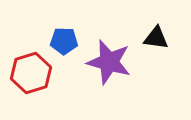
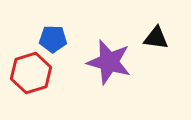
blue pentagon: moved 11 px left, 2 px up
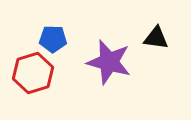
red hexagon: moved 2 px right
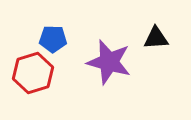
black triangle: rotated 12 degrees counterclockwise
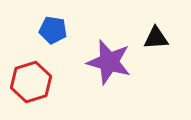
blue pentagon: moved 9 px up; rotated 8 degrees clockwise
red hexagon: moved 2 px left, 9 px down
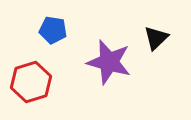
black triangle: rotated 40 degrees counterclockwise
